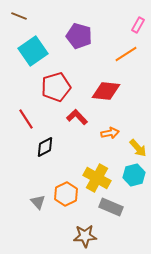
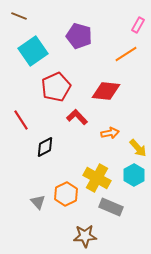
red pentagon: rotated 8 degrees counterclockwise
red line: moved 5 px left, 1 px down
cyan hexagon: rotated 15 degrees counterclockwise
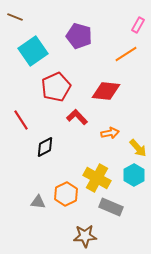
brown line: moved 4 px left, 1 px down
gray triangle: rotated 42 degrees counterclockwise
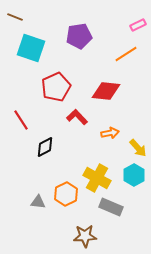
pink rectangle: rotated 35 degrees clockwise
purple pentagon: rotated 25 degrees counterclockwise
cyan square: moved 2 px left, 3 px up; rotated 36 degrees counterclockwise
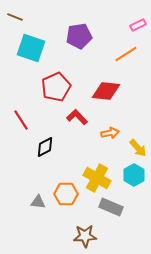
orange hexagon: rotated 25 degrees clockwise
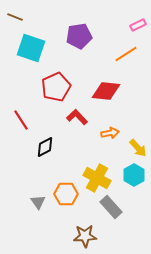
gray triangle: rotated 49 degrees clockwise
gray rectangle: rotated 25 degrees clockwise
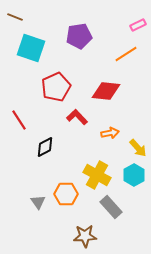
red line: moved 2 px left
yellow cross: moved 3 px up
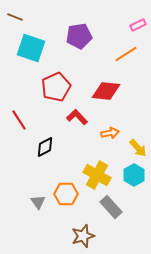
brown star: moved 2 px left; rotated 15 degrees counterclockwise
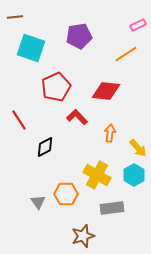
brown line: rotated 28 degrees counterclockwise
orange arrow: rotated 72 degrees counterclockwise
gray rectangle: moved 1 px right, 1 px down; rotated 55 degrees counterclockwise
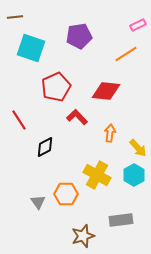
gray rectangle: moved 9 px right, 12 px down
